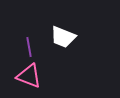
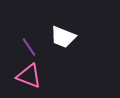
purple line: rotated 24 degrees counterclockwise
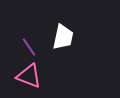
white trapezoid: rotated 100 degrees counterclockwise
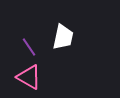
pink triangle: moved 1 px down; rotated 8 degrees clockwise
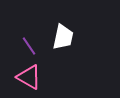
purple line: moved 1 px up
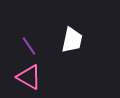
white trapezoid: moved 9 px right, 3 px down
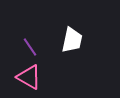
purple line: moved 1 px right, 1 px down
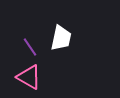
white trapezoid: moved 11 px left, 2 px up
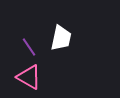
purple line: moved 1 px left
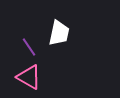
white trapezoid: moved 2 px left, 5 px up
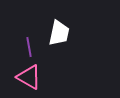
purple line: rotated 24 degrees clockwise
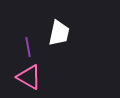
purple line: moved 1 px left
